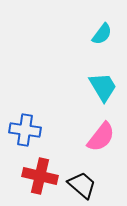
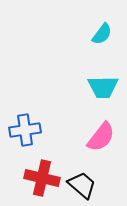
cyan trapezoid: rotated 120 degrees clockwise
blue cross: rotated 16 degrees counterclockwise
red cross: moved 2 px right, 2 px down
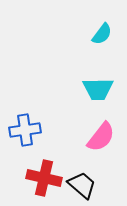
cyan trapezoid: moved 5 px left, 2 px down
red cross: moved 2 px right
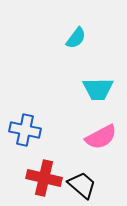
cyan semicircle: moved 26 px left, 4 px down
blue cross: rotated 20 degrees clockwise
pink semicircle: rotated 24 degrees clockwise
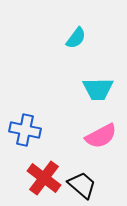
pink semicircle: moved 1 px up
red cross: rotated 24 degrees clockwise
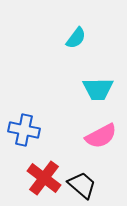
blue cross: moved 1 px left
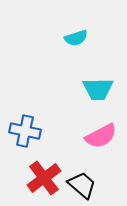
cyan semicircle: rotated 35 degrees clockwise
blue cross: moved 1 px right, 1 px down
red cross: rotated 16 degrees clockwise
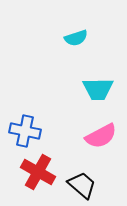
red cross: moved 6 px left, 6 px up; rotated 24 degrees counterclockwise
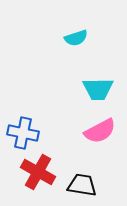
blue cross: moved 2 px left, 2 px down
pink semicircle: moved 1 px left, 5 px up
black trapezoid: rotated 32 degrees counterclockwise
